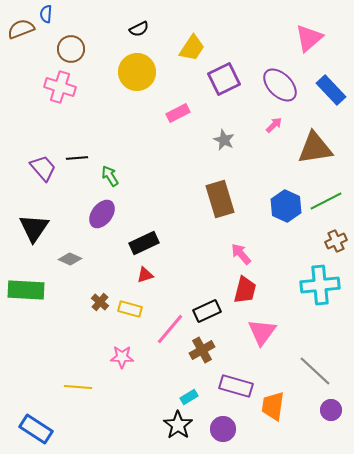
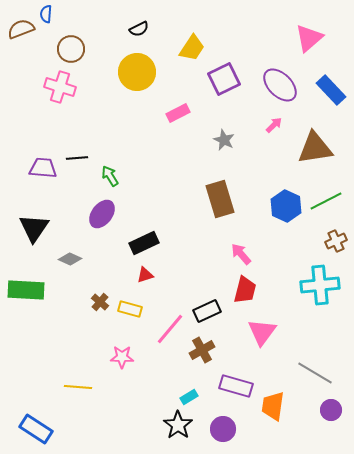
purple trapezoid at (43, 168): rotated 44 degrees counterclockwise
gray line at (315, 371): moved 2 px down; rotated 12 degrees counterclockwise
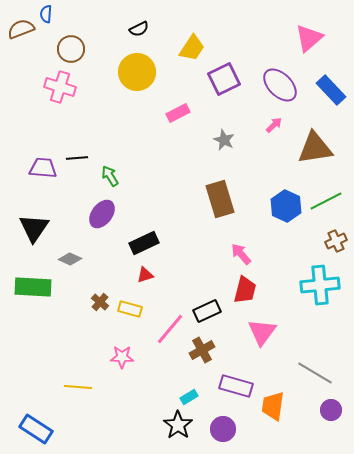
green rectangle at (26, 290): moved 7 px right, 3 px up
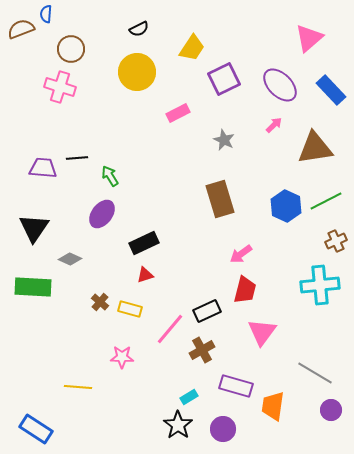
pink arrow at (241, 254): rotated 85 degrees counterclockwise
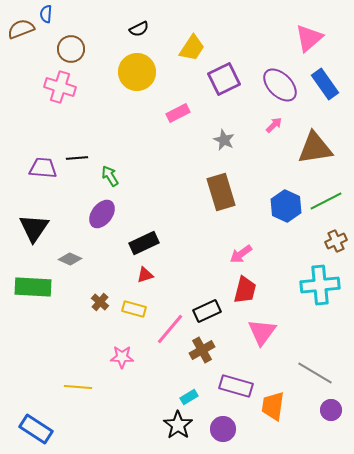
blue rectangle at (331, 90): moved 6 px left, 6 px up; rotated 8 degrees clockwise
brown rectangle at (220, 199): moved 1 px right, 7 px up
yellow rectangle at (130, 309): moved 4 px right
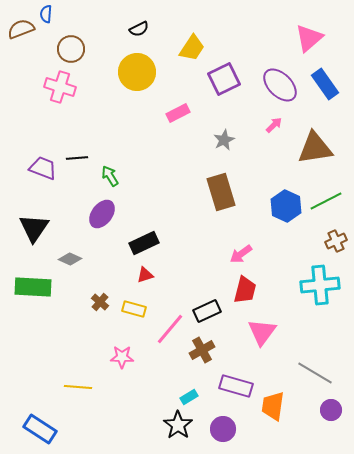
gray star at (224, 140): rotated 20 degrees clockwise
purple trapezoid at (43, 168): rotated 16 degrees clockwise
blue rectangle at (36, 429): moved 4 px right
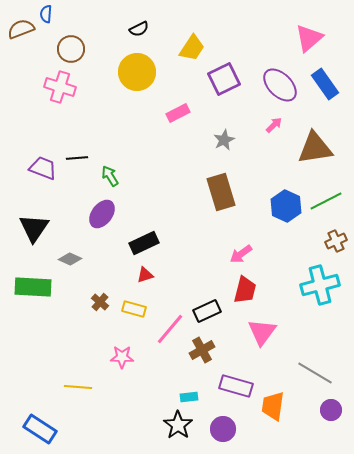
cyan cross at (320, 285): rotated 9 degrees counterclockwise
cyan rectangle at (189, 397): rotated 24 degrees clockwise
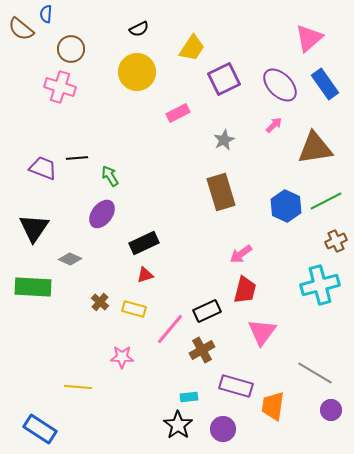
brown semicircle at (21, 29): rotated 120 degrees counterclockwise
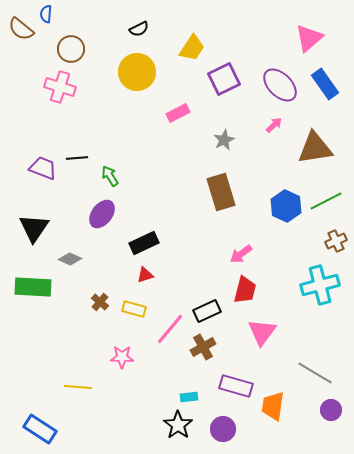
brown cross at (202, 350): moved 1 px right, 3 px up
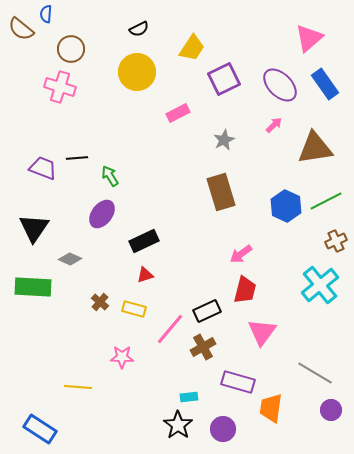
black rectangle at (144, 243): moved 2 px up
cyan cross at (320, 285): rotated 24 degrees counterclockwise
purple rectangle at (236, 386): moved 2 px right, 4 px up
orange trapezoid at (273, 406): moved 2 px left, 2 px down
